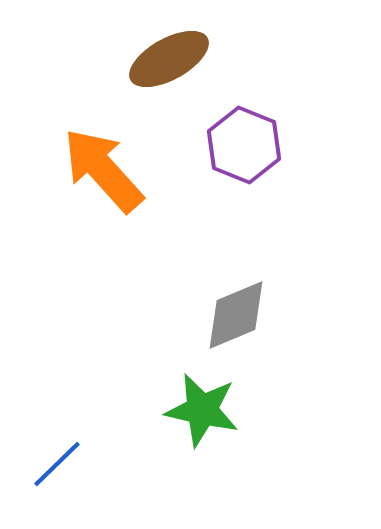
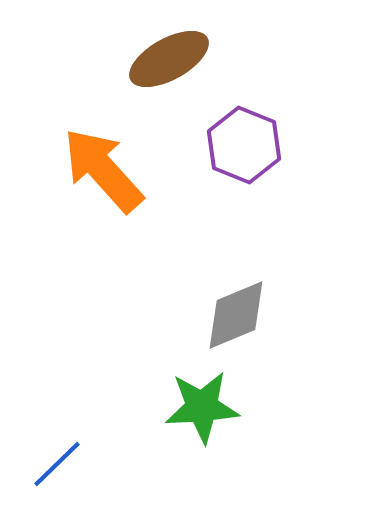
green star: moved 3 px up; rotated 16 degrees counterclockwise
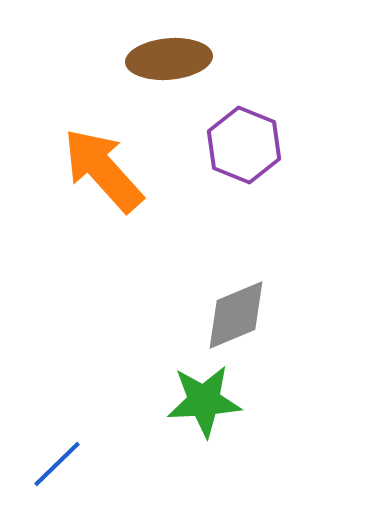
brown ellipse: rotated 24 degrees clockwise
green star: moved 2 px right, 6 px up
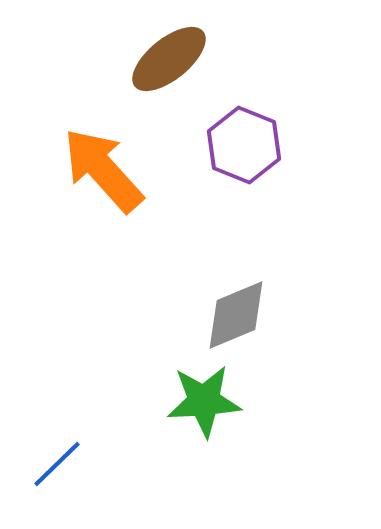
brown ellipse: rotated 34 degrees counterclockwise
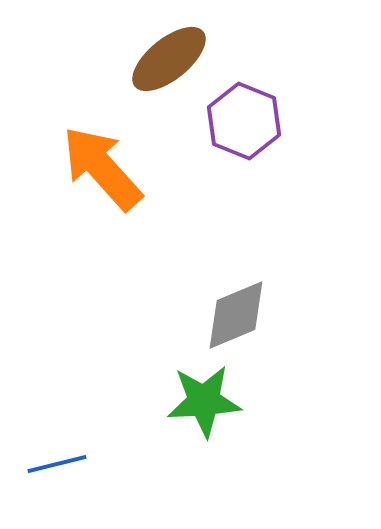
purple hexagon: moved 24 px up
orange arrow: moved 1 px left, 2 px up
blue line: rotated 30 degrees clockwise
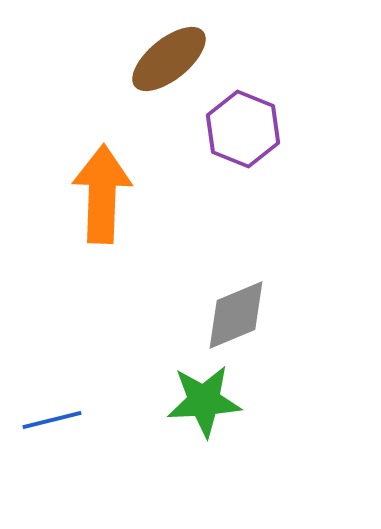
purple hexagon: moved 1 px left, 8 px down
orange arrow: moved 26 px down; rotated 44 degrees clockwise
blue line: moved 5 px left, 44 px up
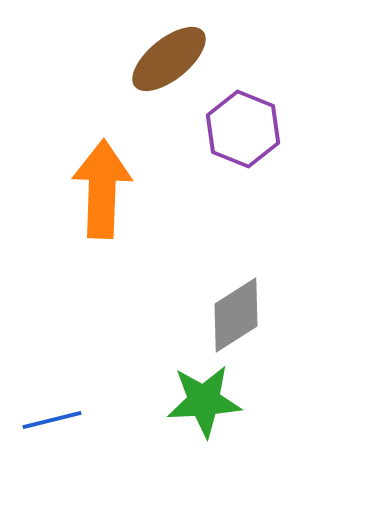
orange arrow: moved 5 px up
gray diamond: rotated 10 degrees counterclockwise
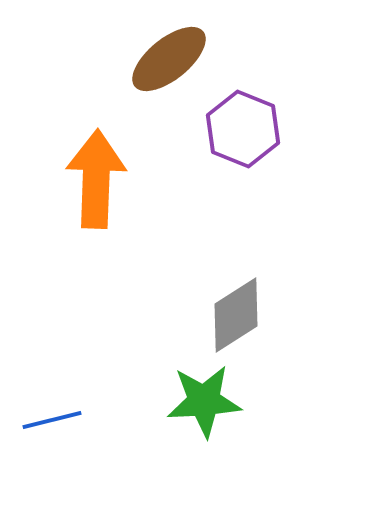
orange arrow: moved 6 px left, 10 px up
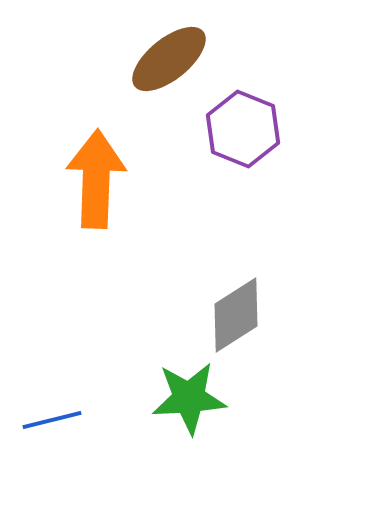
green star: moved 15 px left, 3 px up
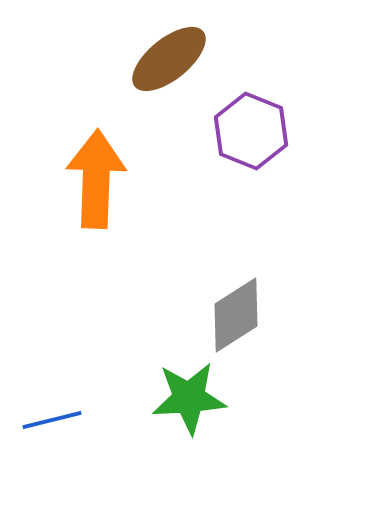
purple hexagon: moved 8 px right, 2 px down
